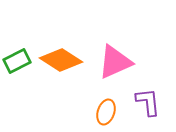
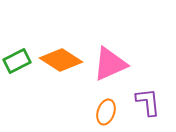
pink triangle: moved 5 px left, 2 px down
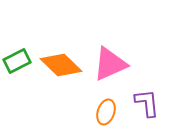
orange diamond: moved 5 px down; rotated 12 degrees clockwise
purple L-shape: moved 1 px left, 1 px down
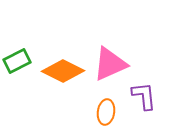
orange diamond: moved 2 px right, 6 px down; rotated 18 degrees counterclockwise
purple L-shape: moved 3 px left, 7 px up
orange ellipse: rotated 10 degrees counterclockwise
